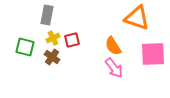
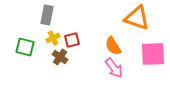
brown cross: moved 8 px right
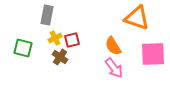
yellow cross: moved 2 px right
green square: moved 2 px left, 1 px down
